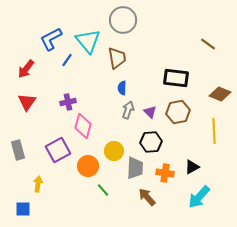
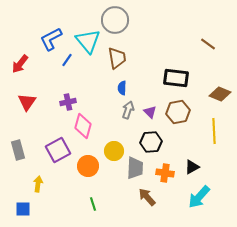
gray circle: moved 8 px left
red arrow: moved 6 px left, 5 px up
green line: moved 10 px left, 14 px down; rotated 24 degrees clockwise
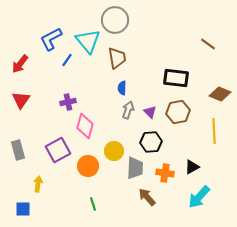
red triangle: moved 6 px left, 2 px up
pink diamond: moved 2 px right
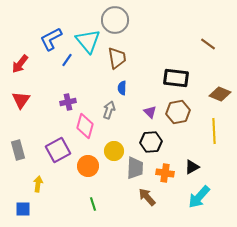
gray arrow: moved 19 px left
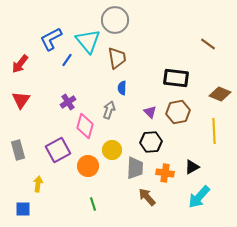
purple cross: rotated 21 degrees counterclockwise
yellow circle: moved 2 px left, 1 px up
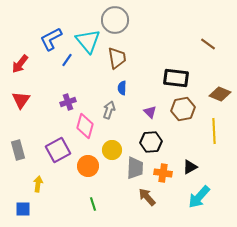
purple cross: rotated 14 degrees clockwise
brown hexagon: moved 5 px right, 3 px up
black triangle: moved 2 px left
orange cross: moved 2 px left
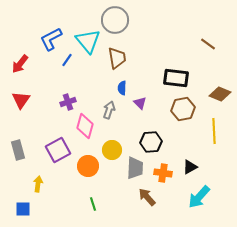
purple triangle: moved 10 px left, 9 px up
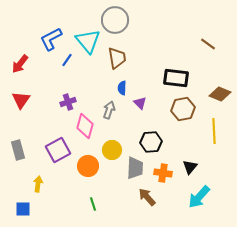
black triangle: rotated 21 degrees counterclockwise
